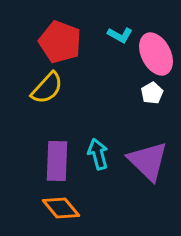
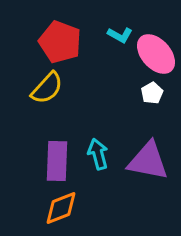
pink ellipse: rotated 15 degrees counterclockwise
purple triangle: rotated 33 degrees counterclockwise
orange diamond: rotated 72 degrees counterclockwise
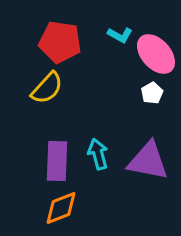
red pentagon: rotated 12 degrees counterclockwise
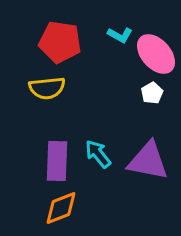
yellow semicircle: rotated 42 degrees clockwise
cyan arrow: rotated 24 degrees counterclockwise
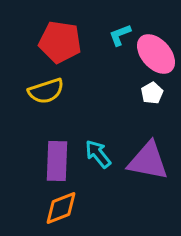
cyan L-shape: rotated 130 degrees clockwise
yellow semicircle: moved 1 px left, 3 px down; rotated 12 degrees counterclockwise
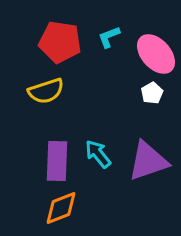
cyan L-shape: moved 11 px left, 2 px down
purple triangle: rotated 30 degrees counterclockwise
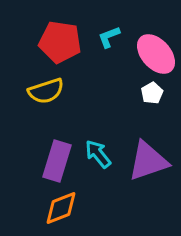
purple rectangle: rotated 15 degrees clockwise
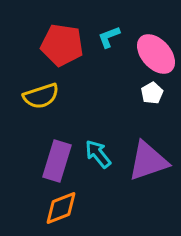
red pentagon: moved 2 px right, 3 px down
yellow semicircle: moved 5 px left, 5 px down
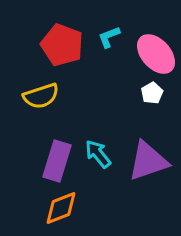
red pentagon: rotated 12 degrees clockwise
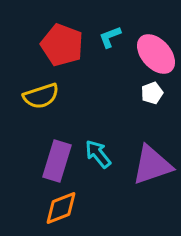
cyan L-shape: moved 1 px right
white pentagon: rotated 10 degrees clockwise
purple triangle: moved 4 px right, 4 px down
